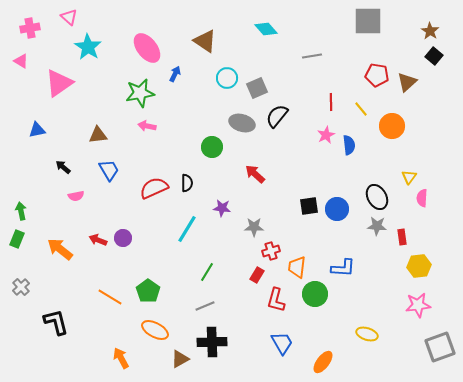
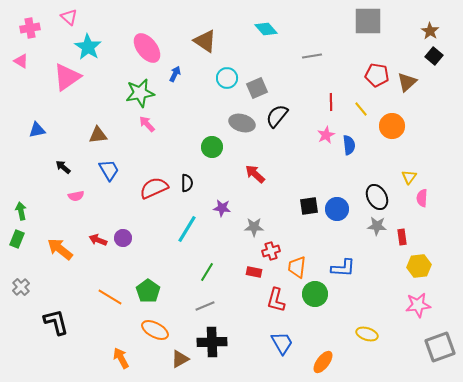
pink triangle at (59, 83): moved 8 px right, 6 px up
pink arrow at (147, 126): moved 2 px up; rotated 36 degrees clockwise
red rectangle at (257, 275): moved 3 px left, 3 px up; rotated 70 degrees clockwise
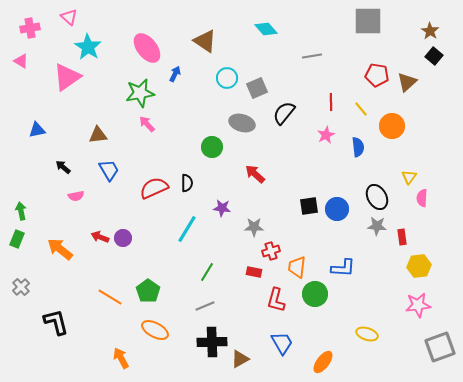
black semicircle at (277, 116): moved 7 px right, 3 px up
blue semicircle at (349, 145): moved 9 px right, 2 px down
red arrow at (98, 240): moved 2 px right, 3 px up
brown triangle at (180, 359): moved 60 px right
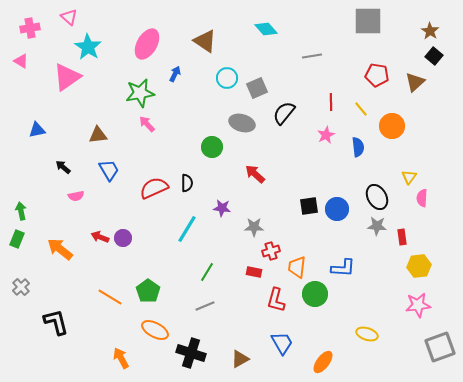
pink ellipse at (147, 48): moved 4 px up; rotated 68 degrees clockwise
brown triangle at (407, 82): moved 8 px right
black cross at (212, 342): moved 21 px left, 11 px down; rotated 20 degrees clockwise
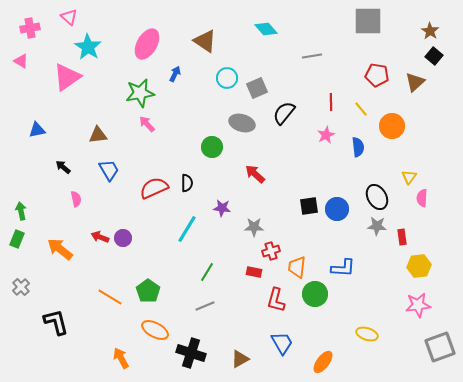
pink semicircle at (76, 196): moved 3 px down; rotated 91 degrees counterclockwise
